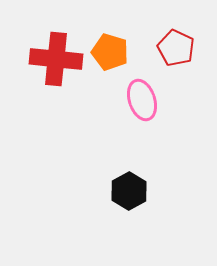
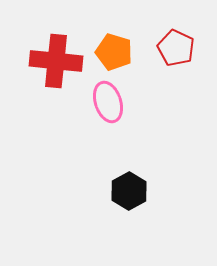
orange pentagon: moved 4 px right
red cross: moved 2 px down
pink ellipse: moved 34 px left, 2 px down
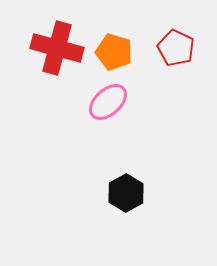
red cross: moved 1 px right, 13 px up; rotated 9 degrees clockwise
pink ellipse: rotated 66 degrees clockwise
black hexagon: moved 3 px left, 2 px down
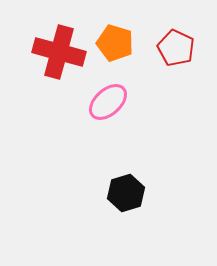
red cross: moved 2 px right, 4 px down
orange pentagon: moved 1 px right, 9 px up
black hexagon: rotated 12 degrees clockwise
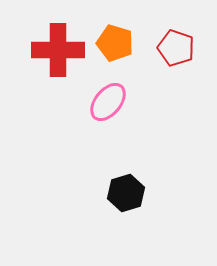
red pentagon: rotated 6 degrees counterclockwise
red cross: moved 1 px left, 2 px up; rotated 15 degrees counterclockwise
pink ellipse: rotated 9 degrees counterclockwise
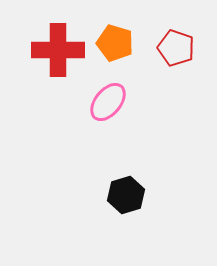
black hexagon: moved 2 px down
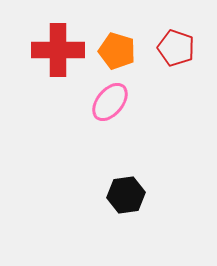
orange pentagon: moved 2 px right, 8 px down
pink ellipse: moved 2 px right
black hexagon: rotated 9 degrees clockwise
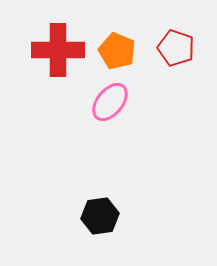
orange pentagon: rotated 6 degrees clockwise
black hexagon: moved 26 px left, 21 px down
